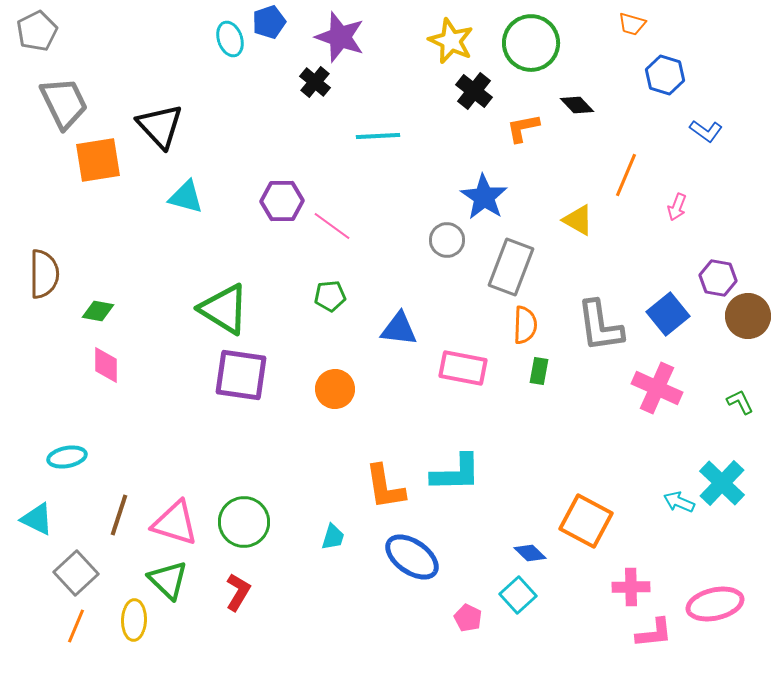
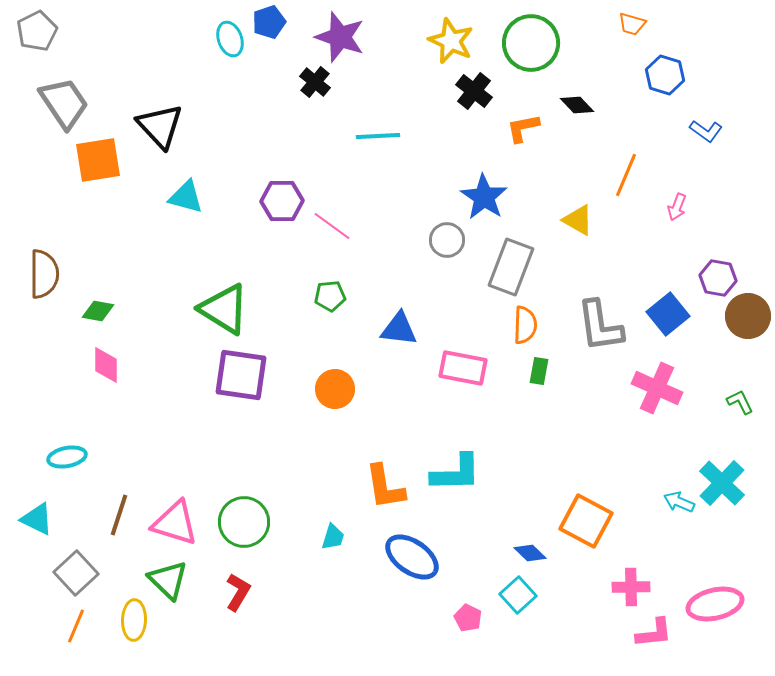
gray trapezoid at (64, 103): rotated 8 degrees counterclockwise
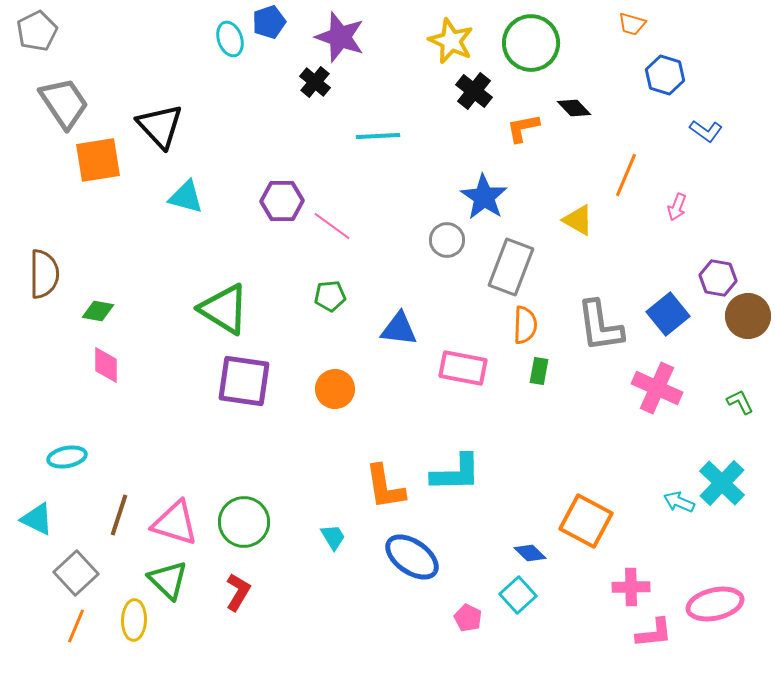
black diamond at (577, 105): moved 3 px left, 3 px down
purple square at (241, 375): moved 3 px right, 6 px down
cyan trapezoid at (333, 537): rotated 48 degrees counterclockwise
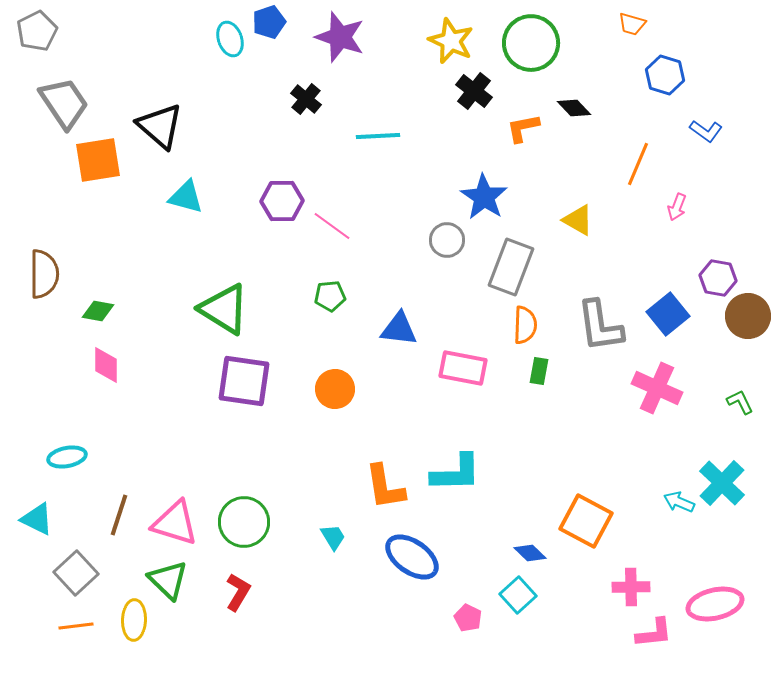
black cross at (315, 82): moved 9 px left, 17 px down
black triangle at (160, 126): rotated 6 degrees counterclockwise
orange line at (626, 175): moved 12 px right, 11 px up
orange line at (76, 626): rotated 60 degrees clockwise
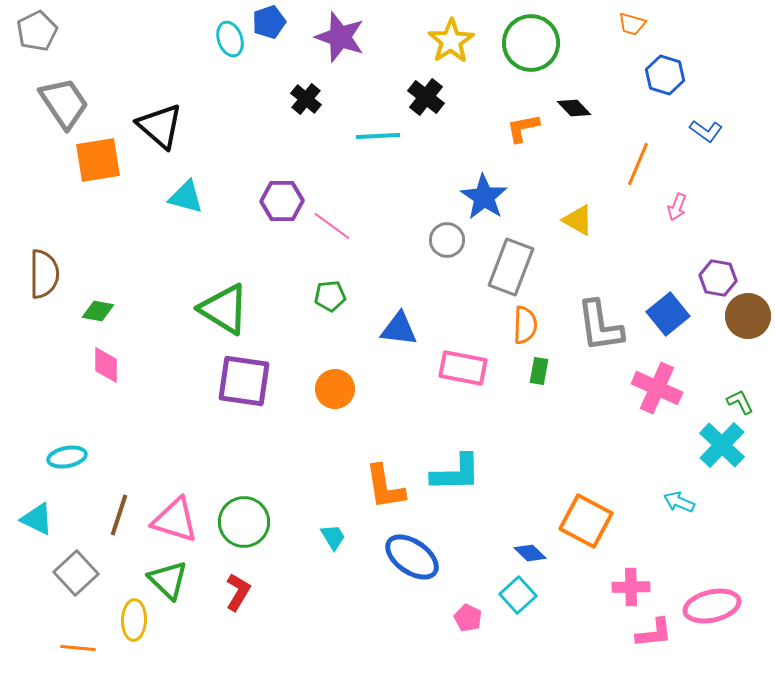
yellow star at (451, 41): rotated 15 degrees clockwise
black cross at (474, 91): moved 48 px left, 6 px down
cyan cross at (722, 483): moved 38 px up
pink triangle at (175, 523): moved 3 px up
pink ellipse at (715, 604): moved 3 px left, 2 px down
orange line at (76, 626): moved 2 px right, 22 px down; rotated 12 degrees clockwise
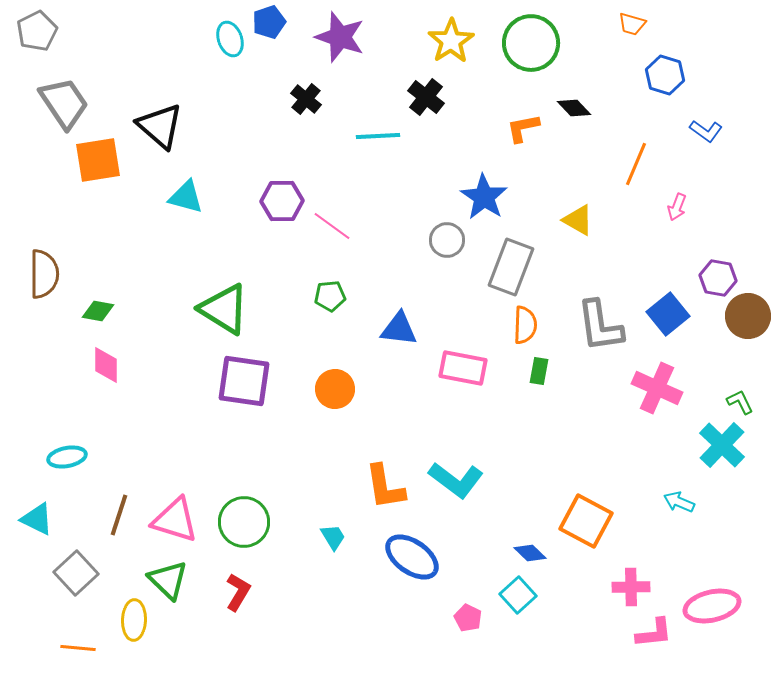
orange line at (638, 164): moved 2 px left
cyan L-shape at (456, 473): moved 7 px down; rotated 38 degrees clockwise
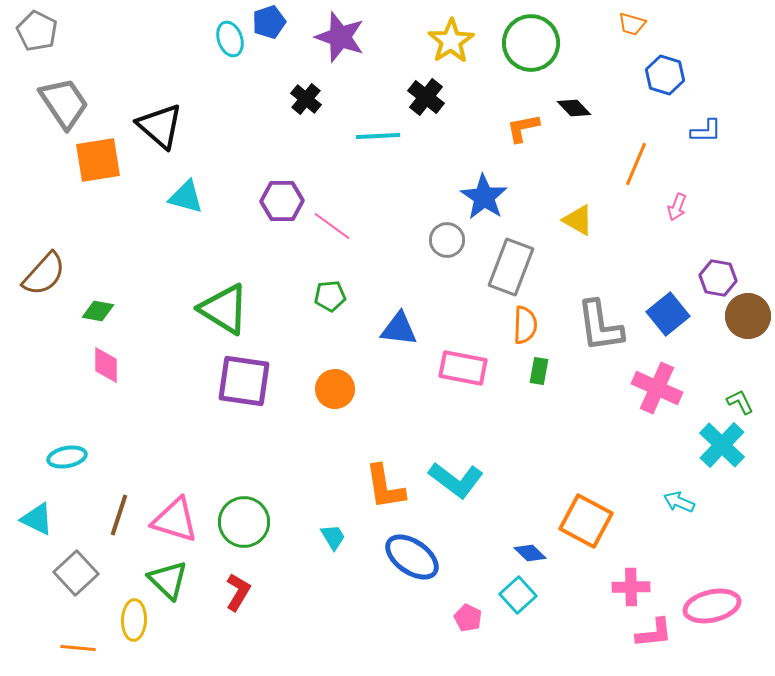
gray pentagon at (37, 31): rotated 18 degrees counterclockwise
blue L-shape at (706, 131): rotated 36 degrees counterclockwise
brown semicircle at (44, 274): rotated 42 degrees clockwise
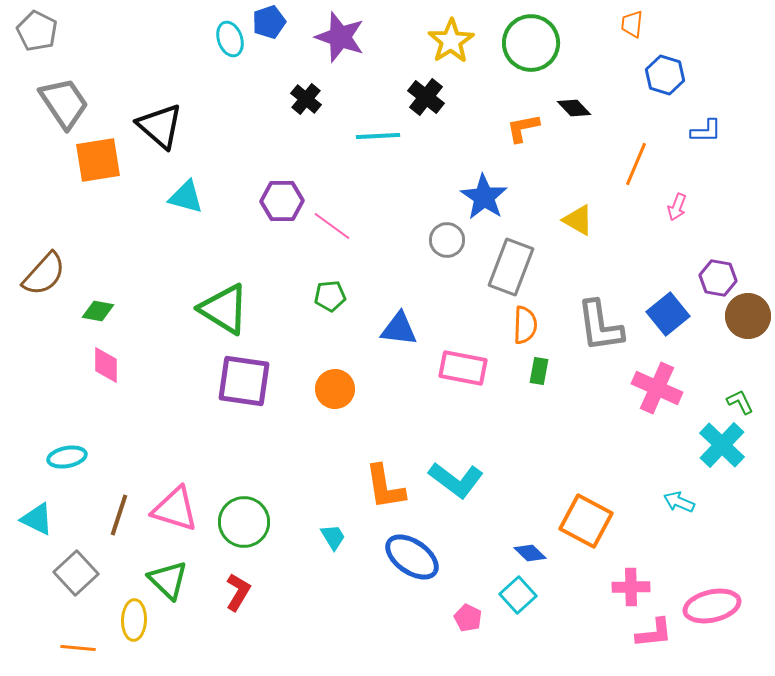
orange trapezoid at (632, 24): rotated 80 degrees clockwise
pink triangle at (175, 520): moved 11 px up
